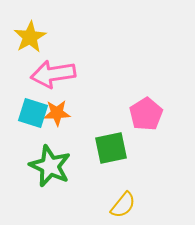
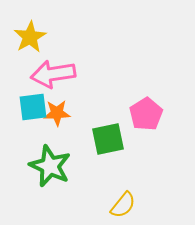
cyan square: moved 6 px up; rotated 24 degrees counterclockwise
green square: moved 3 px left, 9 px up
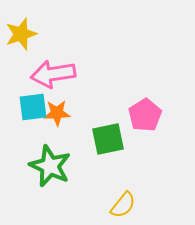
yellow star: moved 9 px left, 3 px up; rotated 12 degrees clockwise
pink pentagon: moved 1 px left, 1 px down
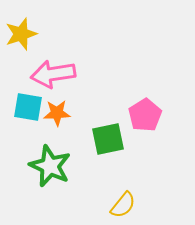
cyan square: moved 5 px left; rotated 16 degrees clockwise
